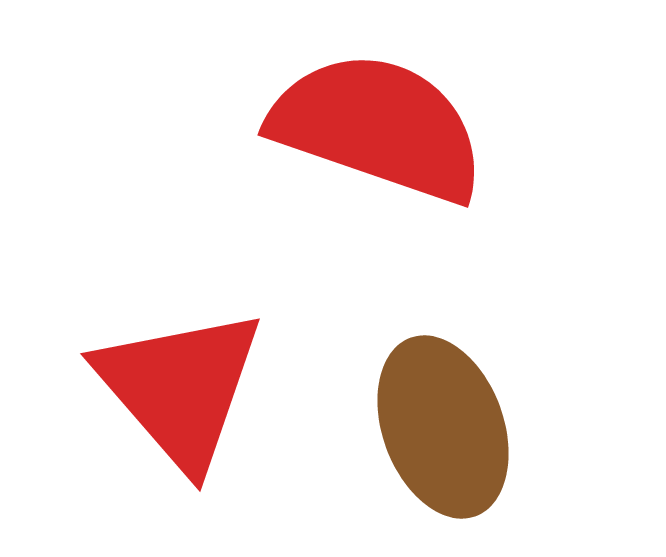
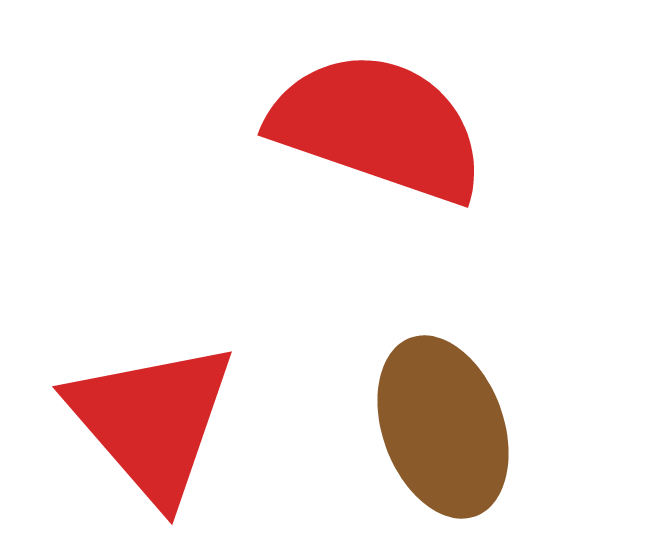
red triangle: moved 28 px left, 33 px down
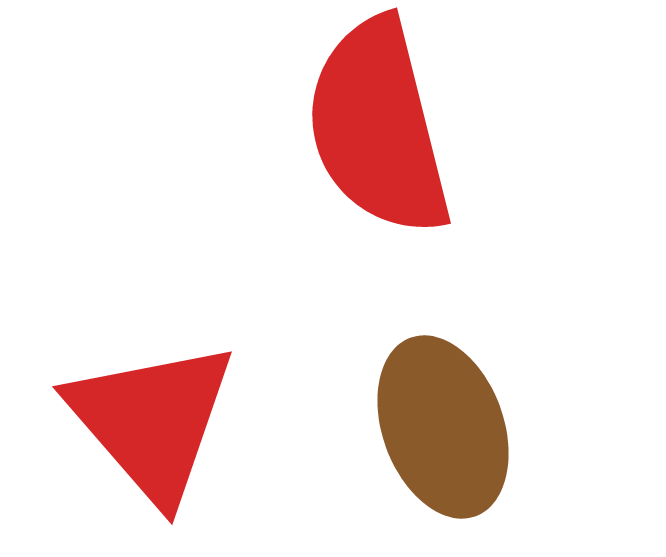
red semicircle: rotated 123 degrees counterclockwise
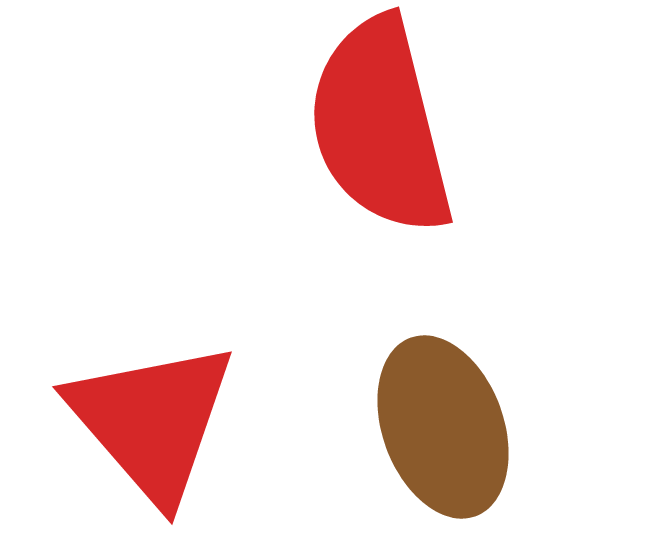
red semicircle: moved 2 px right, 1 px up
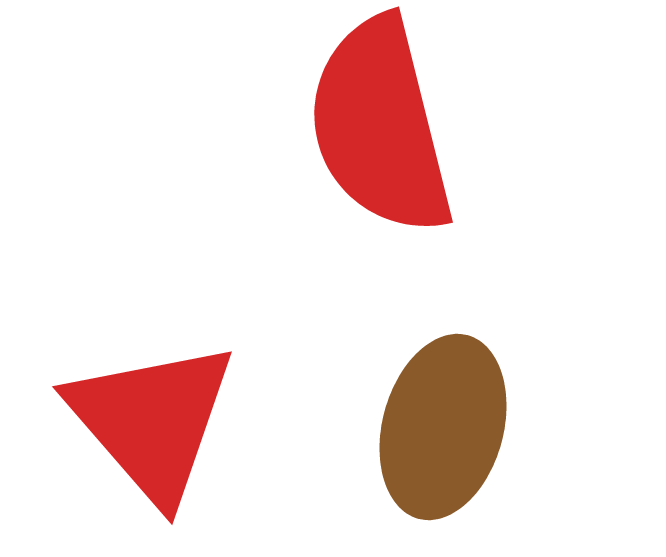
brown ellipse: rotated 35 degrees clockwise
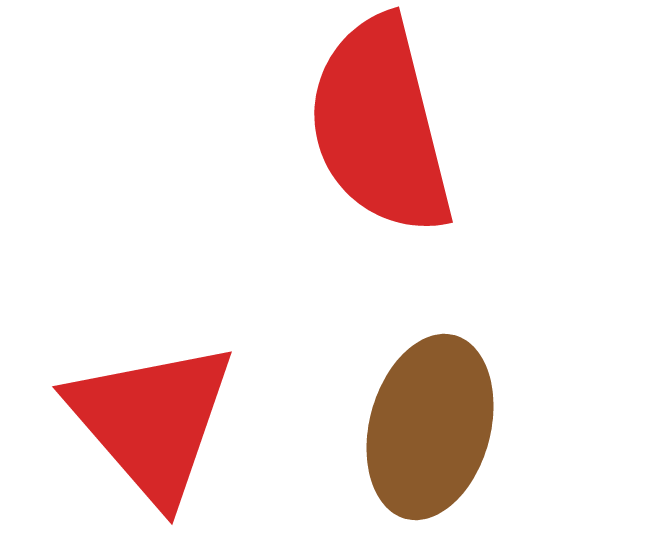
brown ellipse: moved 13 px left
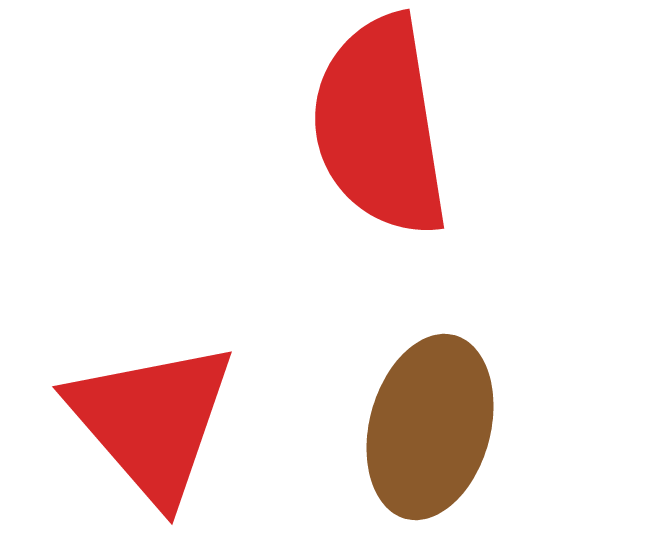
red semicircle: rotated 5 degrees clockwise
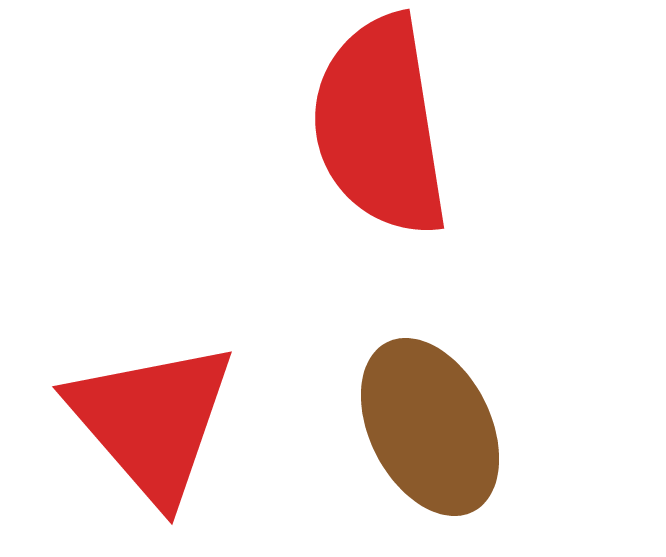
brown ellipse: rotated 42 degrees counterclockwise
